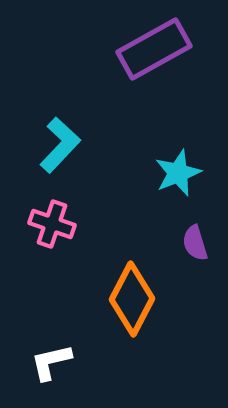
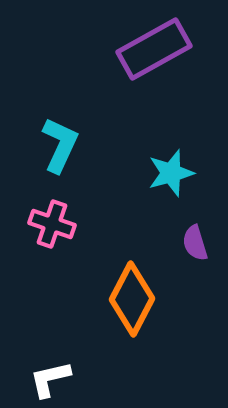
cyan L-shape: rotated 18 degrees counterclockwise
cyan star: moved 7 px left; rotated 6 degrees clockwise
white L-shape: moved 1 px left, 17 px down
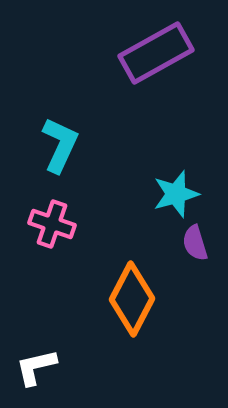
purple rectangle: moved 2 px right, 4 px down
cyan star: moved 5 px right, 21 px down
white L-shape: moved 14 px left, 12 px up
